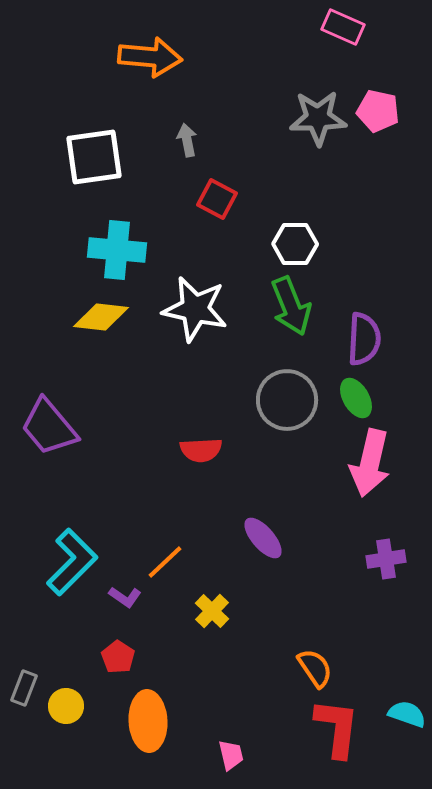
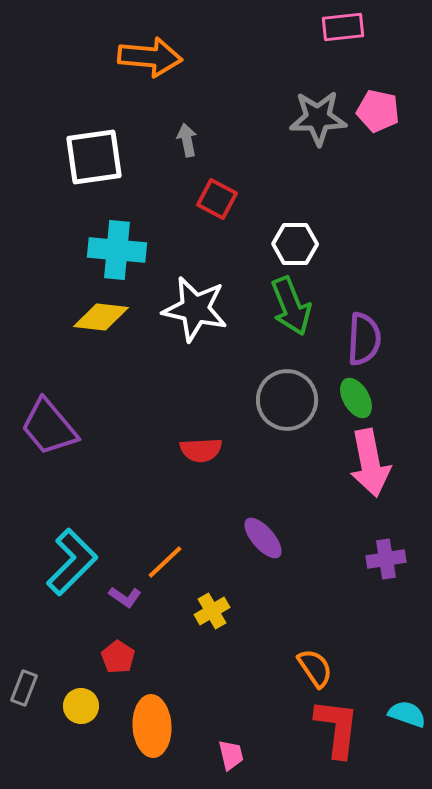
pink rectangle: rotated 30 degrees counterclockwise
pink arrow: rotated 24 degrees counterclockwise
yellow cross: rotated 16 degrees clockwise
yellow circle: moved 15 px right
orange ellipse: moved 4 px right, 5 px down
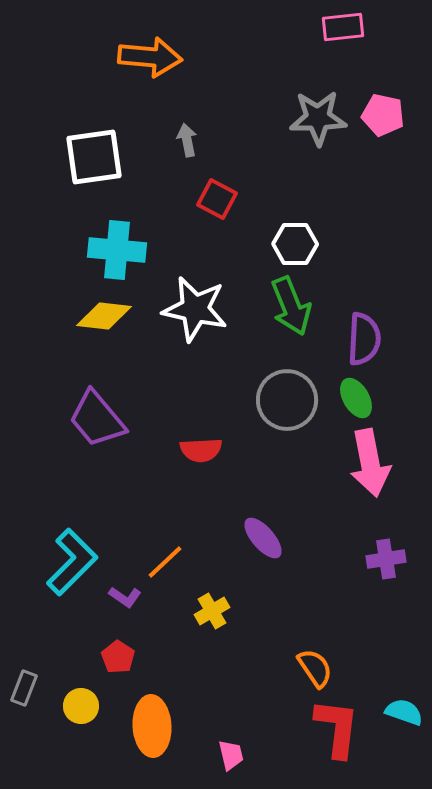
pink pentagon: moved 5 px right, 4 px down
yellow diamond: moved 3 px right, 1 px up
purple trapezoid: moved 48 px right, 8 px up
cyan semicircle: moved 3 px left, 2 px up
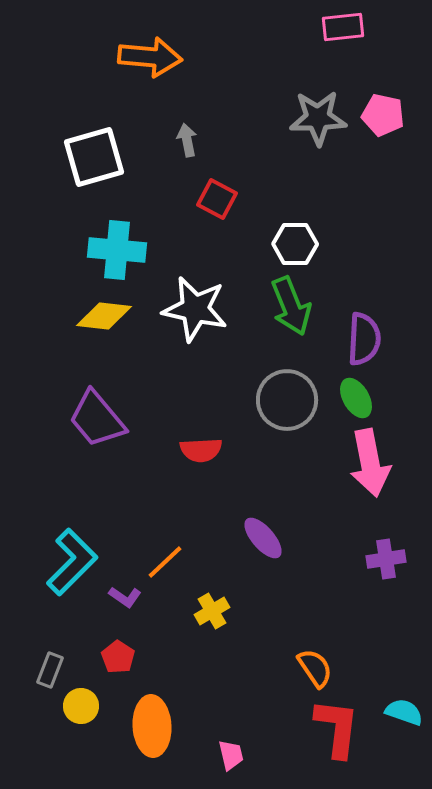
white square: rotated 8 degrees counterclockwise
gray rectangle: moved 26 px right, 18 px up
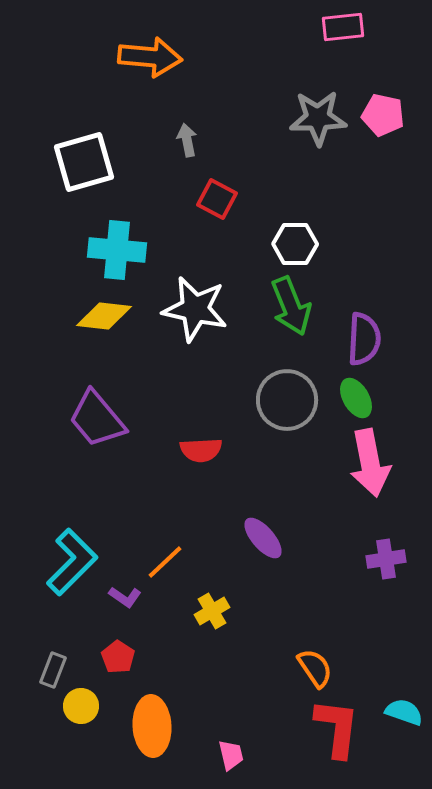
white square: moved 10 px left, 5 px down
gray rectangle: moved 3 px right
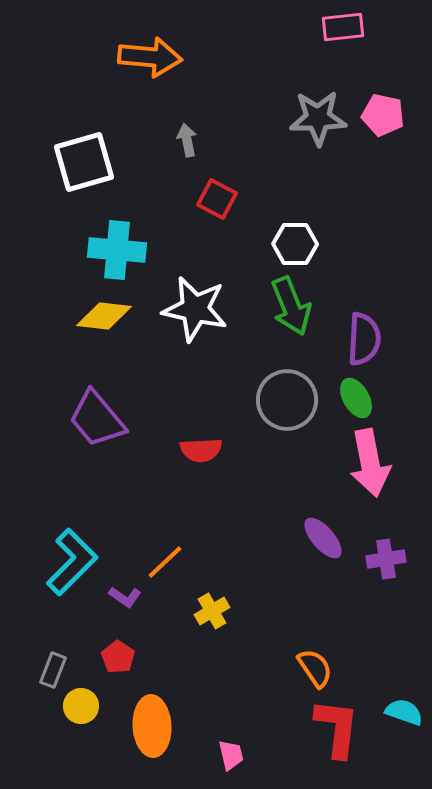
purple ellipse: moved 60 px right
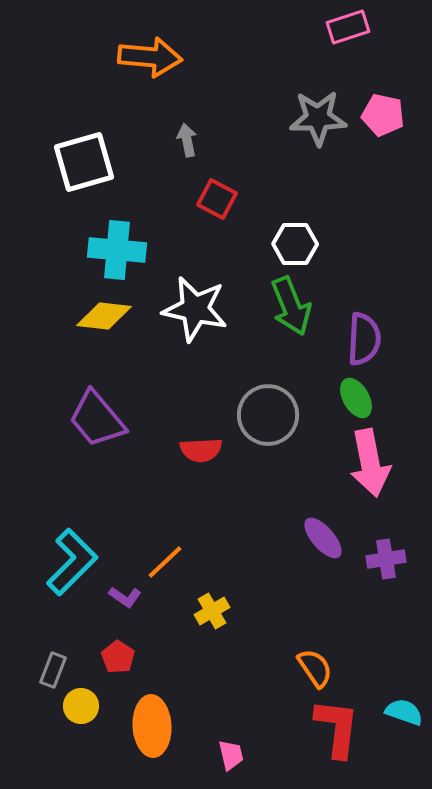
pink rectangle: moved 5 px right; rotated 12 degrees counterclockwise
gray circle: moved 19 px left, 15 px down
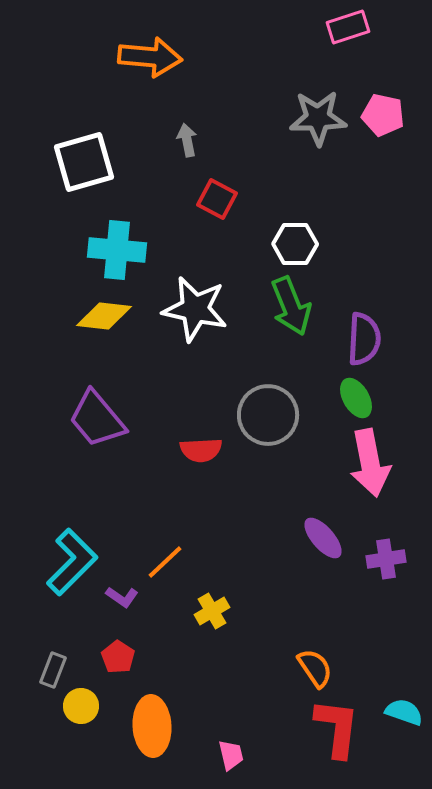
purple L-shape: moved 3 px left
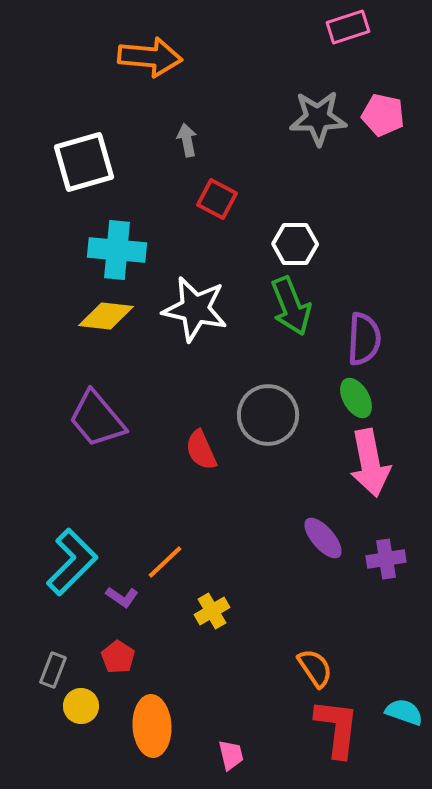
yellow diamond: moved 2 px right
red semicircle: rotated 69 degrees clockwise
